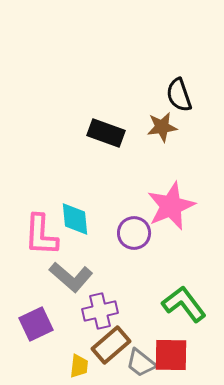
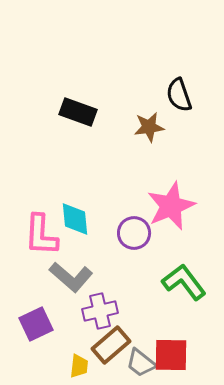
brown star: moved 13 px left
black rectangle: moved 28 px left, 21 px up
green L-shape: moved 22 px up
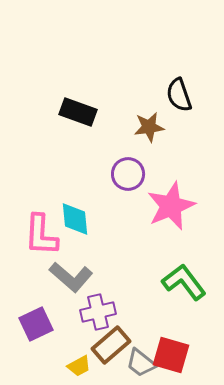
purple circle: moved 6 px left, 59 px up
purple cross: moved 2 px left, 1 px down
red square: rotated 15 degrees clockwise
yellow trapezoid: rotated 55 degrees clockwise
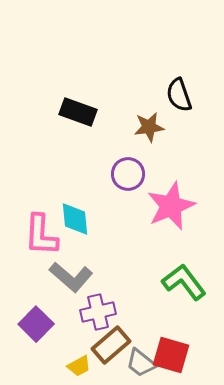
purple square: rotated 20 degrees counterclockwise
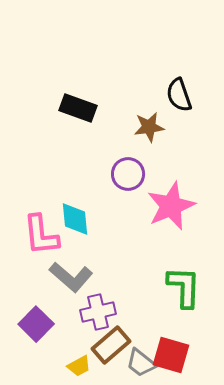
black rectangle: moved 4 px up
pink L-shape: rotated 9 degrees counterclockwise
green L-shape: moved 5 px down; rotated 39 degrees clockwise
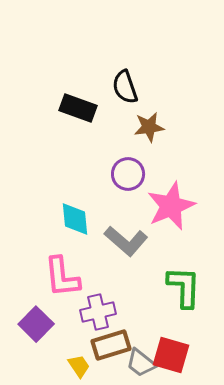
black semicircle: moved 54 px left, 8 px up
pink L-shape: moved 21 px right, 42 px down
gray L-shape: moved 55 px right, 36 px up
brown rectangle: rotated 24 degrees clockwise
yellow trapezoid: rotated 95 degrees counterclockwise
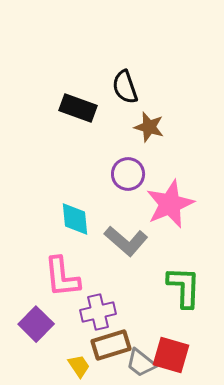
brown star: rotated 24 degrees clockwise
pink star: moved 1 px left, 2 px up
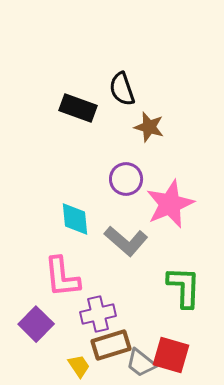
black semicircle: moved 3 px left, 2 px down
purple circle: moved 2 px left, 5 px down
purple cross: moved 2 px down
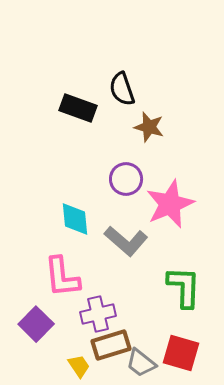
red square: moved 10 px right, 2 px up
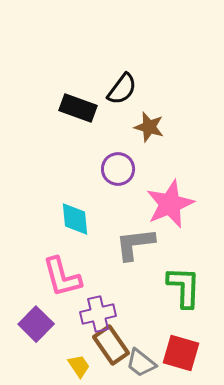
black semicircle: rotated 124 degrees counterclockwise
purple circle: moved 8 px left, 10 px up
gray L-shape: moved 9 px right, 3 px down; rotated 132 degrees clockwise
pink L-shape: rotated 9 degrees counterclockwise
brown rectangle: rotated 72 degrees clockwise
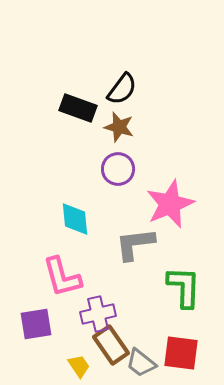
brown star: moved 30 px left
purple square: rotated 36 degrees clockwise
red square: rotated 9 degrees counterclockwise
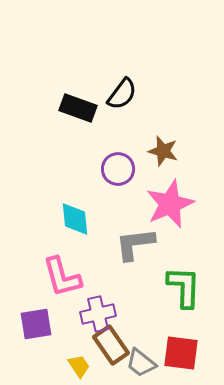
black semicircle: moved 5 px down
brown star: moved 44 px right, 24 px down
